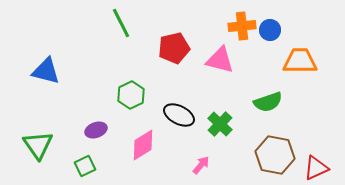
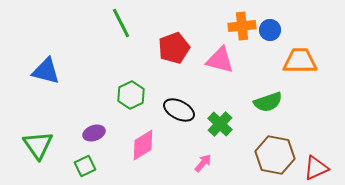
red pentagon: rotated 8 degrees counterclockwise
black ellipse: moved 5 px up
purple ellipse: moved 2 px left, 3 px down
pink arrow: moved 2 px right, 2 px up
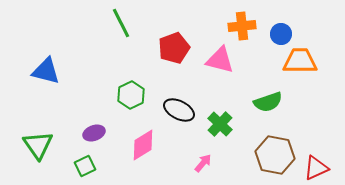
blue circle: moved 11 px right, 4 px down
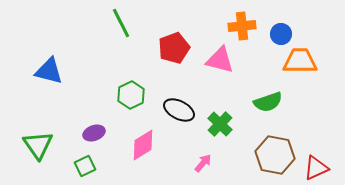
blue triangle: moved 3 px right
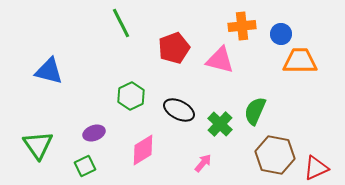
green hexagon: moved 1 px down
green semicircle: moved 13 px left, 9 px down; rotated 132 degrees clockwise
pink diamond: moved 5 px down
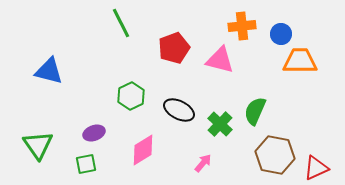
green square: moved 1 px right, 2 px up; rotated 15 degrees clockwise
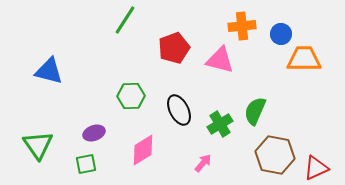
green line: moved 4 px right, 3 px up; rotated 60 degrees clockwise
orange trapezoid: moved 4 px right, 2 px up
green hexagon: rotated 24 degrees clockwise
black ellipse: rotated 36 degrees clockwise
green cross: rotated 15 degrees clockwise
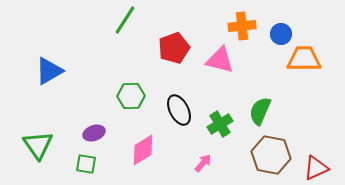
blue triangle: rotated 44 degrees counterclockwise
green semicircle: moved 5 px right
brown hexagon: moved 4 px left
green square: rotated 20 degrees clockwise
